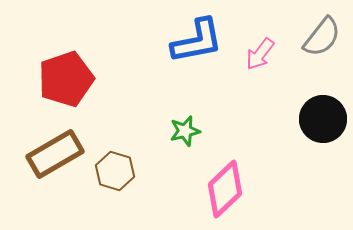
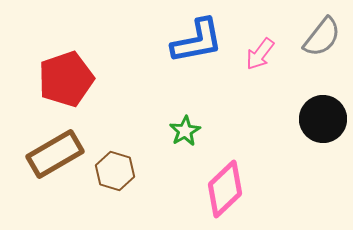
green star: rotated 16 degrees counterclockwise
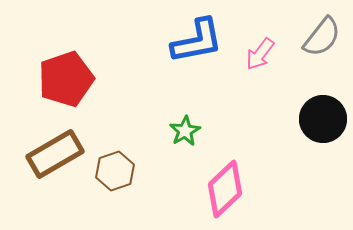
brown hexagon: rotated 24 degrees clockwise
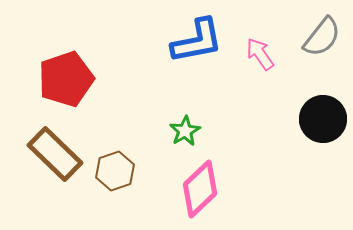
pink arrow: rotated 108 degrees clockwise
brown rectangle: rotated 74 degrees clockwise
pink diamond: moved 25 px left
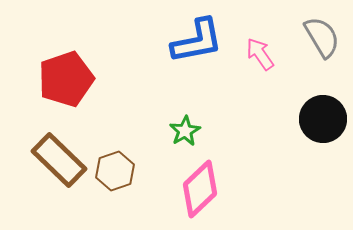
gray semicircle: rotated 69 degrees counterclockwise
brown rectangle: moved 4 px right, 6 px down
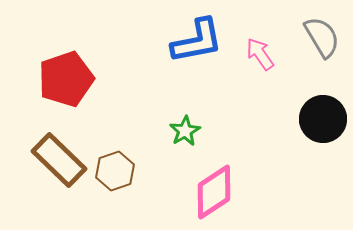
pink diamond: moved 14 px right, 3 px down; rotated 10 degrees clockwise
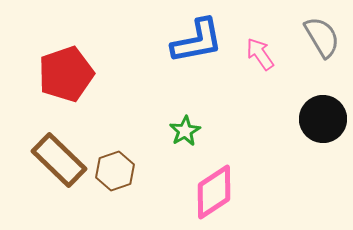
red pentagon: moved 5 px up
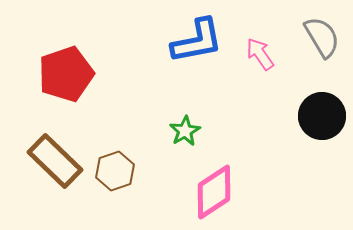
black circle: moved 1 px left, 3 px up
brown rectangle: moved 4 px left, 1 px down
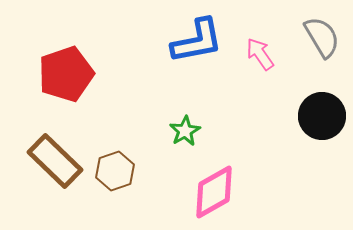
pink diamond: rotated 4 degrees clockwise
